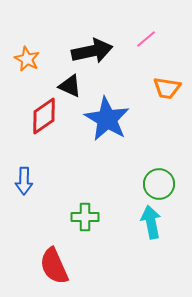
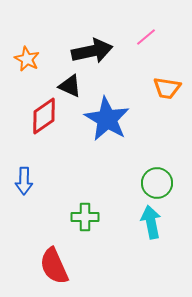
pink line: moved 2 px up
green circle: moved 2 px left, 1 px up
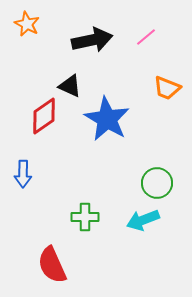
black arrow: moved 11 px up
orange star: moved 35 px up
orange trapezoid: rotated 12 degrees clockwise
blue arrow: moved 1 px left, 7 px up
cyan arrow: moved 8 px left, 2 px up; rotated 100 degrees counterclockwise
red semicircle: moved 2 px left, 1 px up
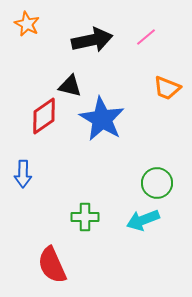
black triangle: rotated 10 degrees counterclockwise
blue star: moved 5 px left
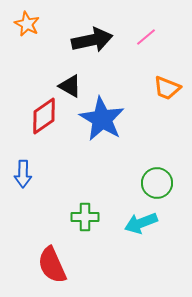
black triangle: rotated 15 degrees clockwise
cyan arrow: moved 2 px left, 3 px down
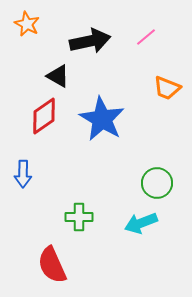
black arrow: moved 2 px left, 1 px down
black triangle: moved 12 px left, 10 px up
green cross: moved 6 px left
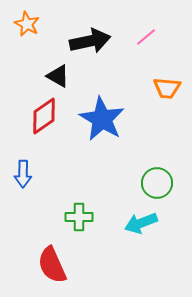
orange trapezoid: rotated 16 degrees counterclockwise
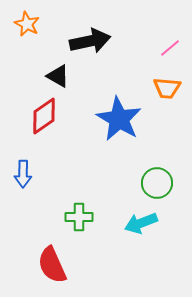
pink line: moved 24 px right, 11 px down
blue star: moved 17 px right
